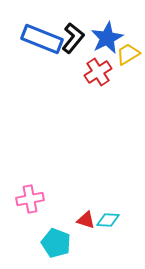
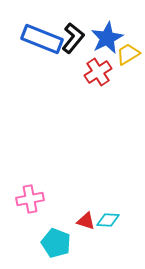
red triangle: moved 1 px down
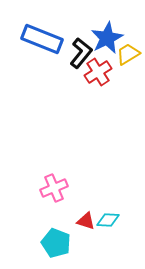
black L-shape: moved 8 px right, 15 px down
pink cross: moved 24 px right, 11 px up; rotated 12 degrees counterclockwise
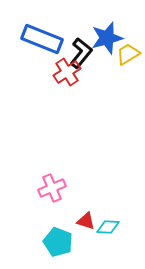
blue star: rotated 12 degrees clockwise
red cross: moved 31 px left
pink cross: moved 2 px left
cyan diamond: moved 7 px down
cyan pentagon: moved 2 px right, 1 px up
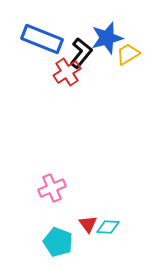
red triangle: moved 2 px right, 3 px down; rotated 36 degrees clockwise
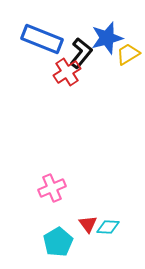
cyan pentagon: rotated 20 degrees clockwise
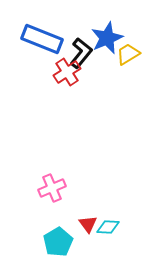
blue star: rotated 8 degrees counterclockwise
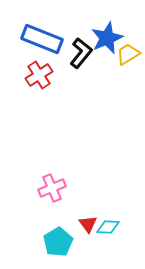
red cross: moved 28 px left, 3 px down
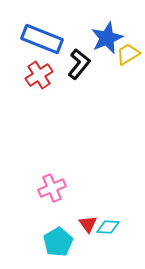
black L-shape: moved 2 px left, 11 px down
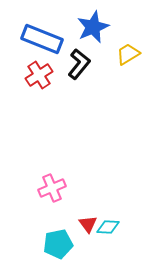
blue star: moved 14 px left, 11 px up
cyan pentagon: moved 2 px down; rotated 20 degrees clockwise
